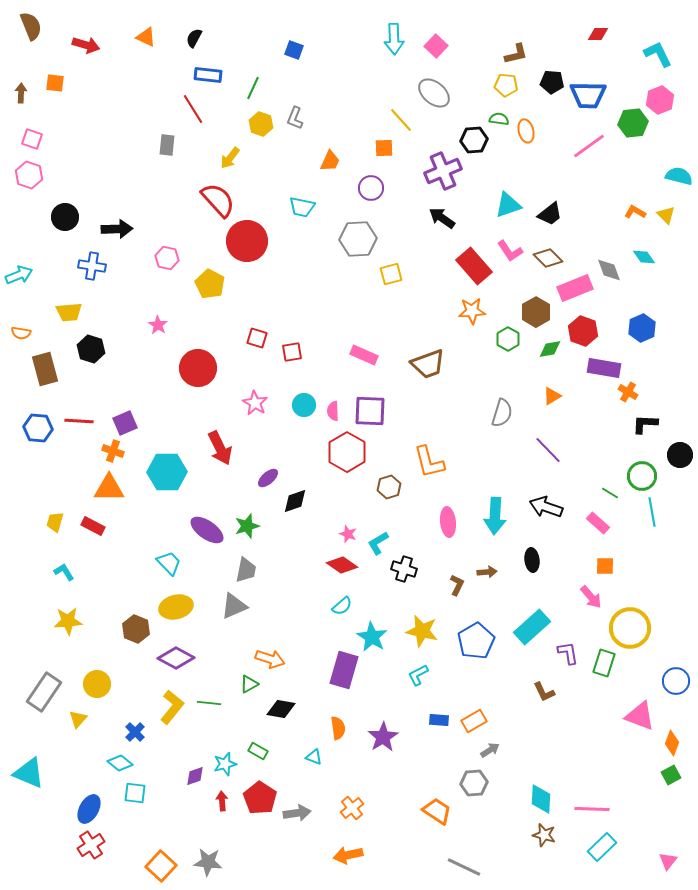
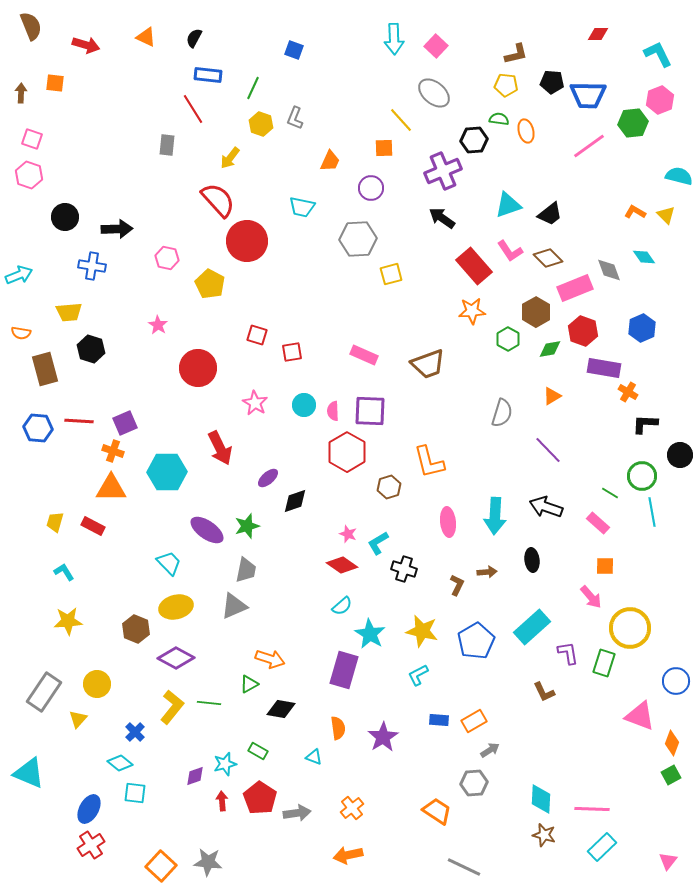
red square at (257, 338): moved 3 px up
orange triangle at (109, 488): moved 2 px right
cyan star at (372, 637): moved 2 px left, 3 px up
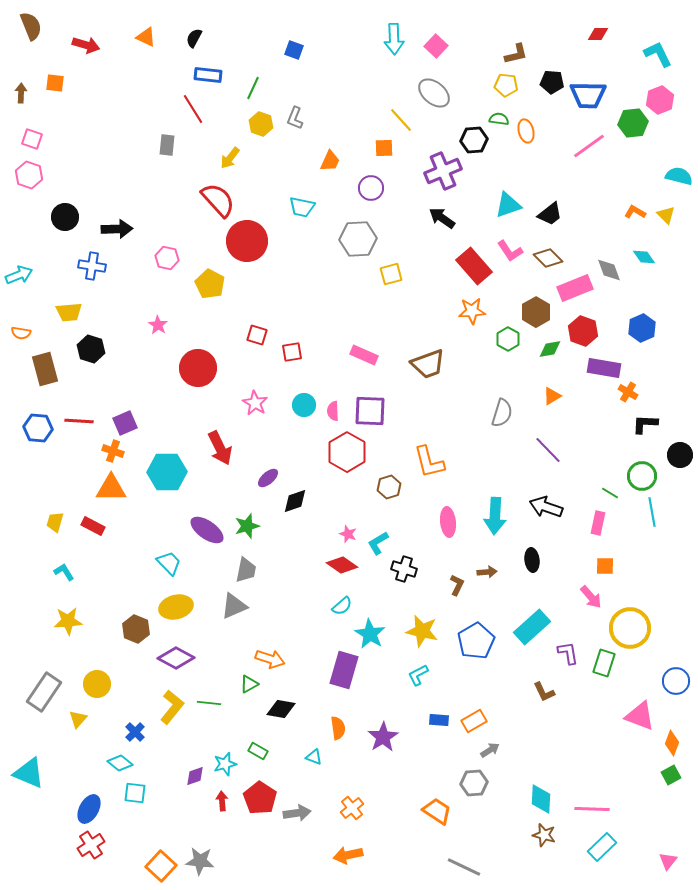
pink rectangle at (598, 523): rotated 60 degrees clockwise
gray star at (208, 862): moved 8 px left, 1 px up
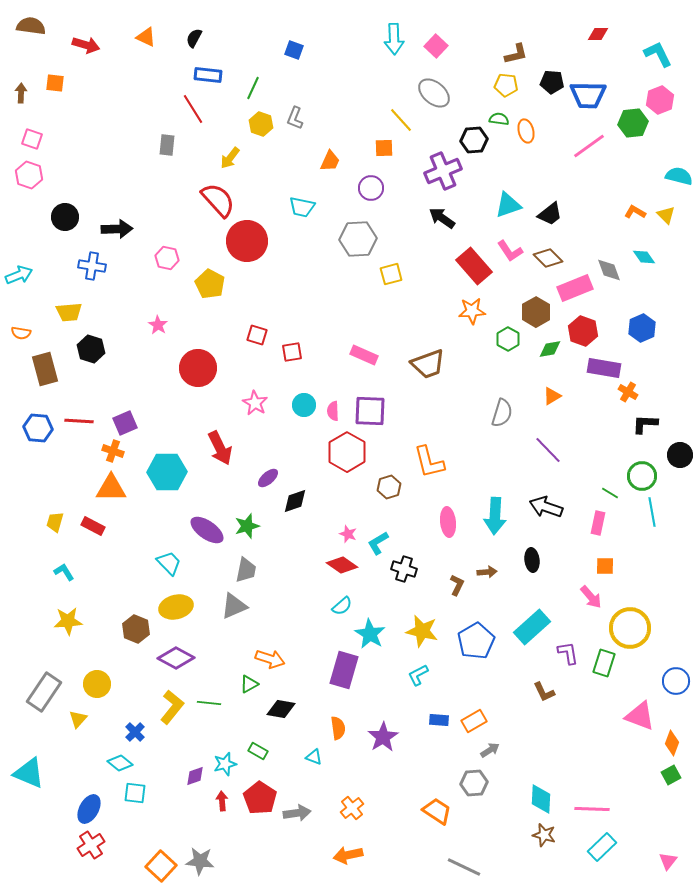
brown semicircle at (31, 26): rotated 60 degrees counterclockwise
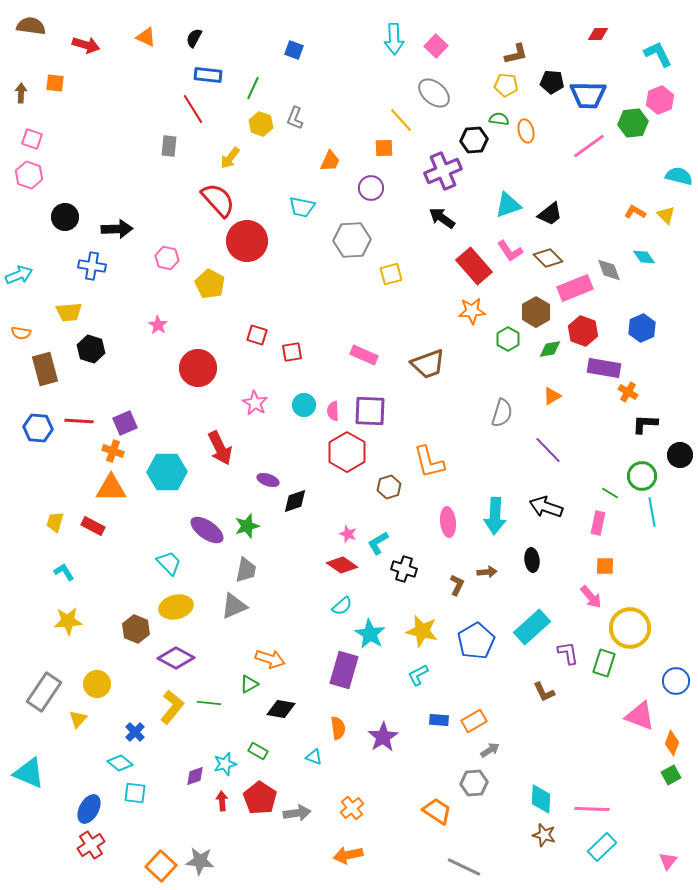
gray rectangle at (167, 145): moved 2 px right, 1 px down
gray hexagon at (358, 239): moved 6 px left, 1 px down
purple ellipse at (268, 478): moved 2 px down; rotated 60 degrees clockwise
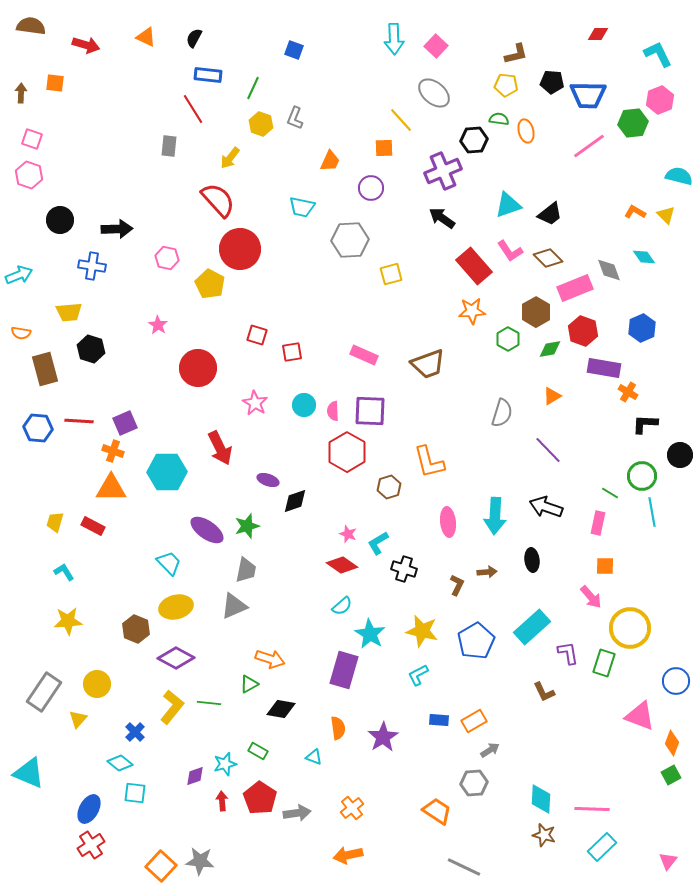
black circle at (65, 217): moved 5 px left, 3 px down
gray hexagon at (352, 240): moved 2 px left
red circle at (247, 241): moved 7 px left, 8 px down
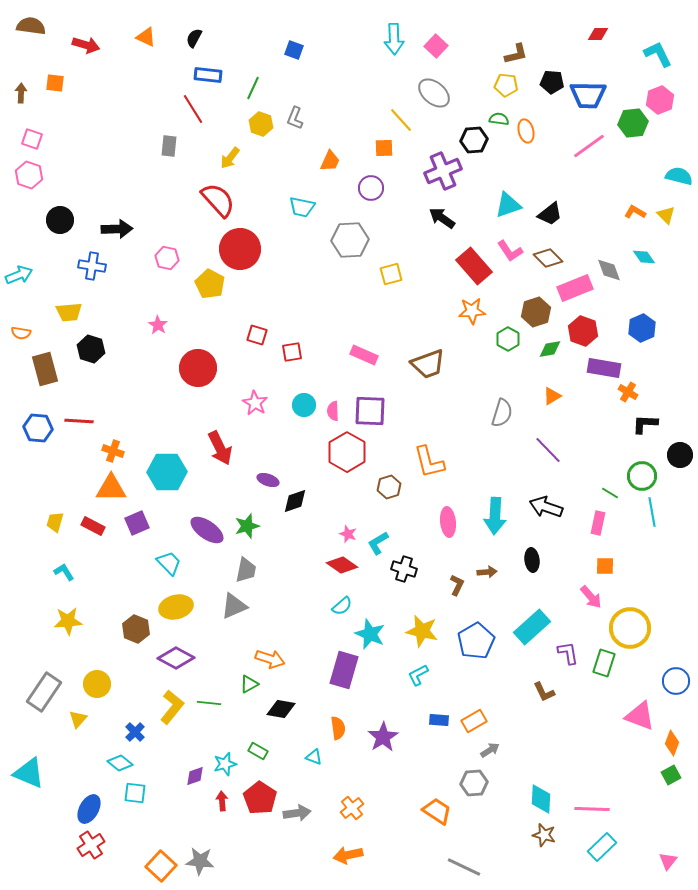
brown hexagon at (536, 312): rotated 12 degrees clockwise
purple square at (125, 423): moved 12 px right, 100 px down
cyan star at (370, 634): rotated 8 degrees counterclockwise
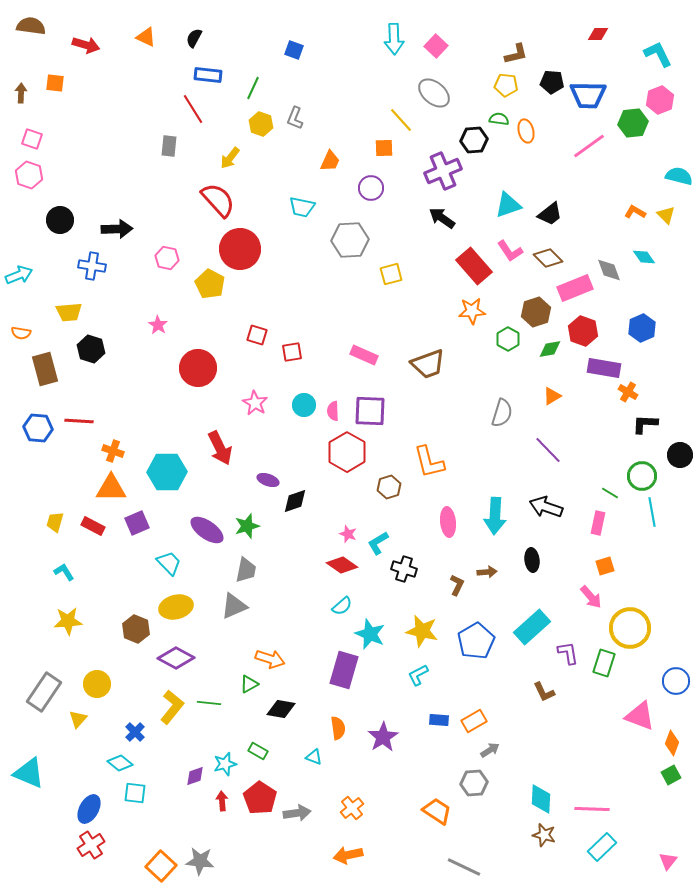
orange square at (605, 566): rotated 18 degrees counterclockwise
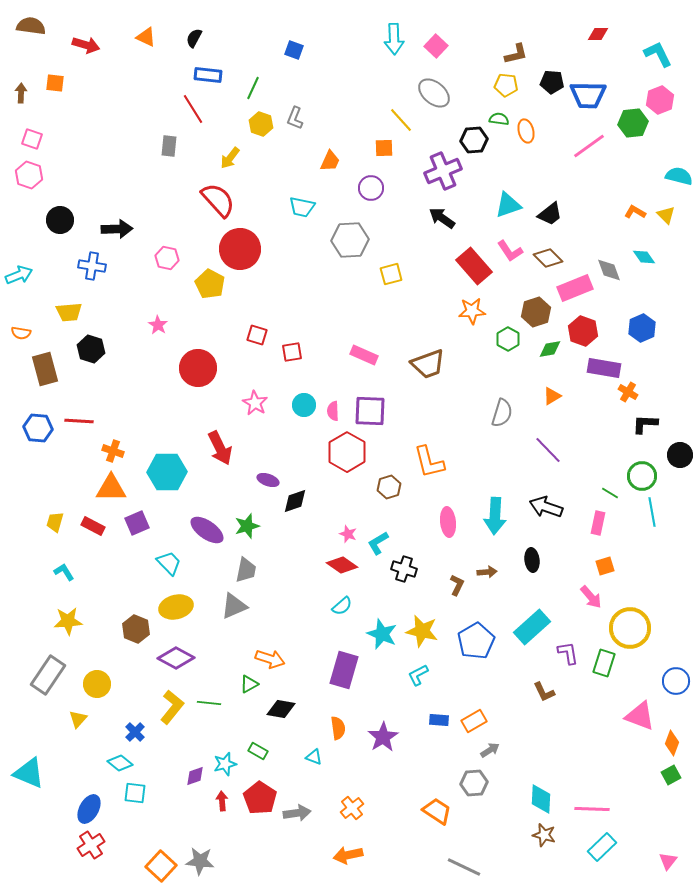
cyan star at (370, 634): moved 12 px right
gray rectangle at (44, 692): moved 4 px right, 17 px up
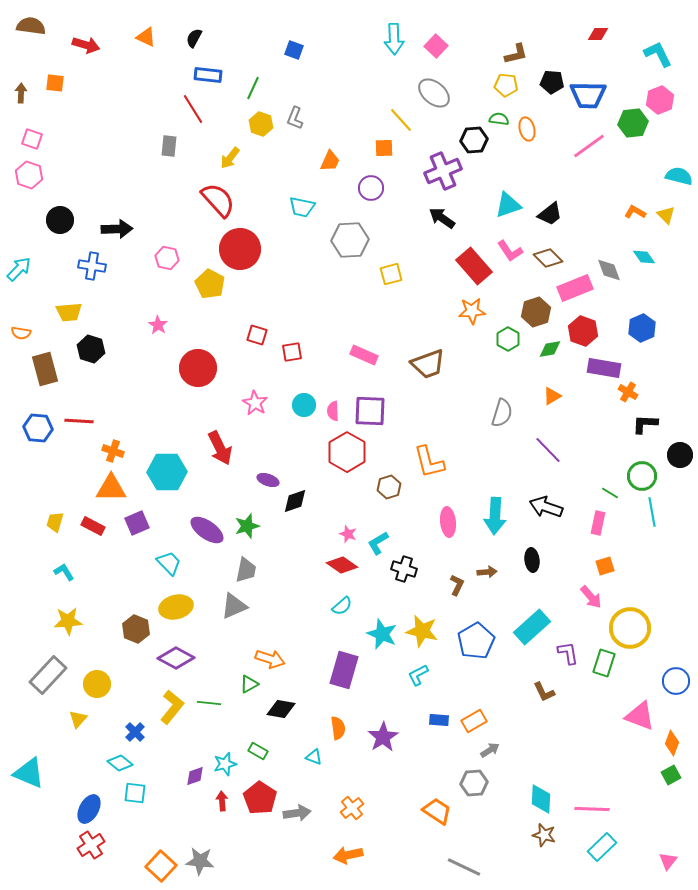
orange ellipse at (526, 131): moved 1 px right, 2 px up
cyan arrow at (19, 275): moved 6 px up; rotated 24 degrees counterclockwise
gray rectangle at (48, 675): rotated 9 degrees clockwise
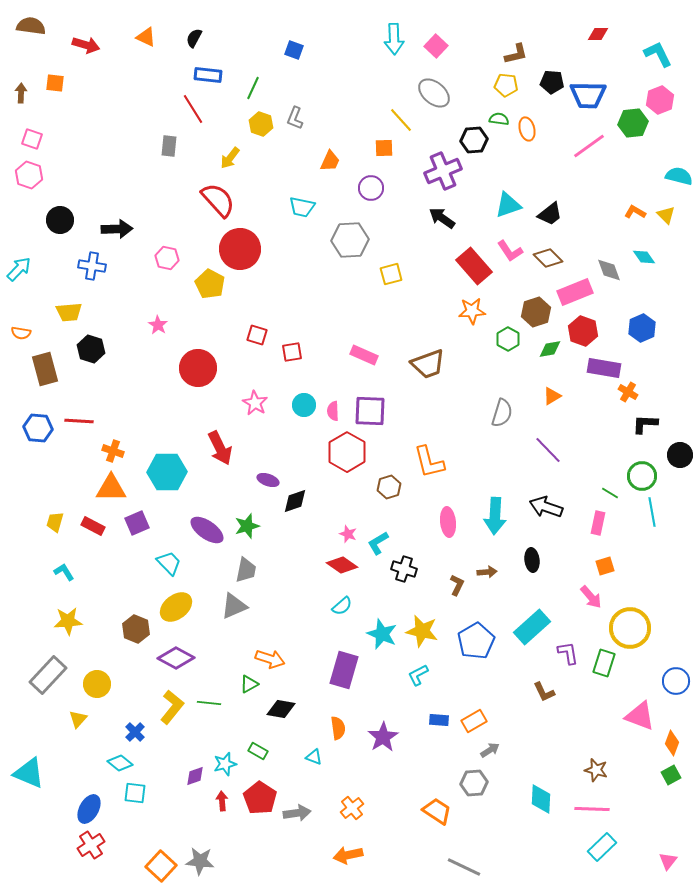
pink rectangle at (575, 288): moved 4 px down
yellow ellipse at (176, 607): rotated 24 degrees counterclockwise
brown star at (544, 835): moved 52 px right, 65 px up
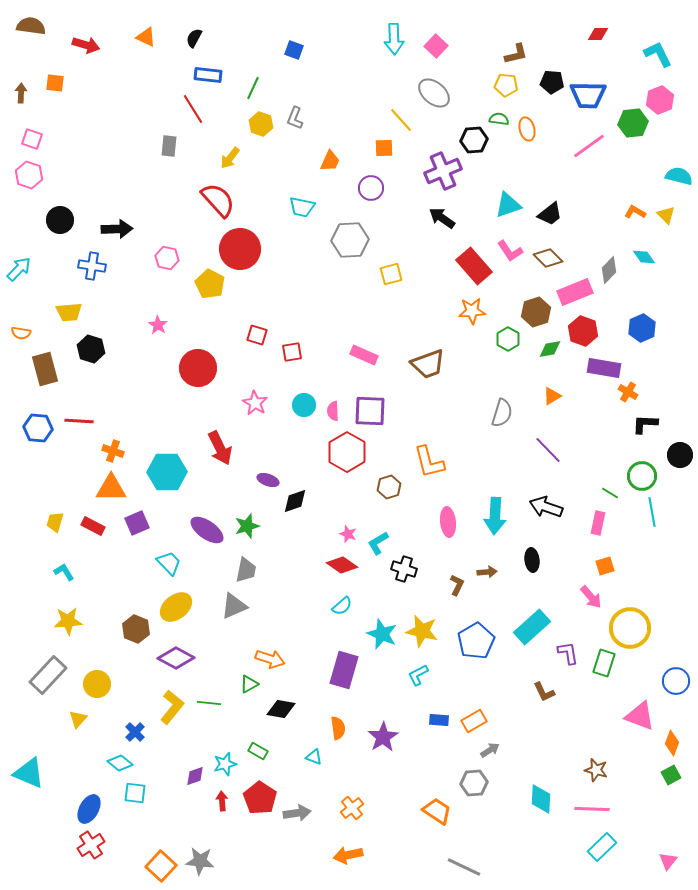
gray diamond at (609, 270): rotated 64 degrees clockwise
